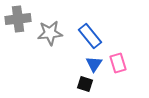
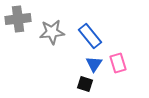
gray star: moved 2 px right, 1 px up
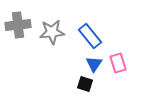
gray cross: moved 6 px down
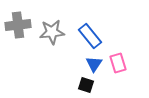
black square: moved 1 px right, 1 px down
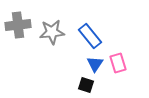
blue triangle: moved 1 px right
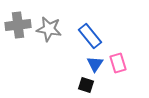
gray star: moved 3 px left, 3 px up; rotated 15 degrees clockwise
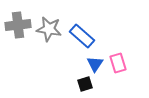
blue rectangle: moved 8 px left; rotated 10 degrees counterclockwise
black square: moved 1 px left, 1 px up; rotated 35 degrees counterclockwise
